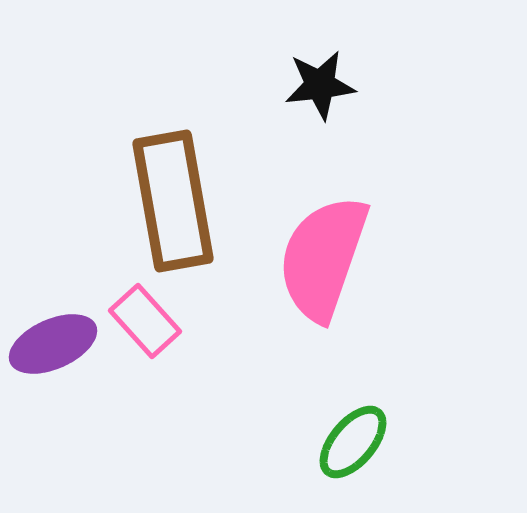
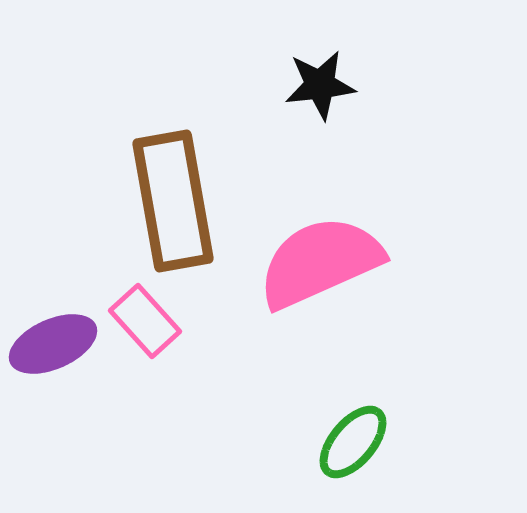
pink semicircle: moved 3 px left, 4 px down; rotated 47 degrees clockwise
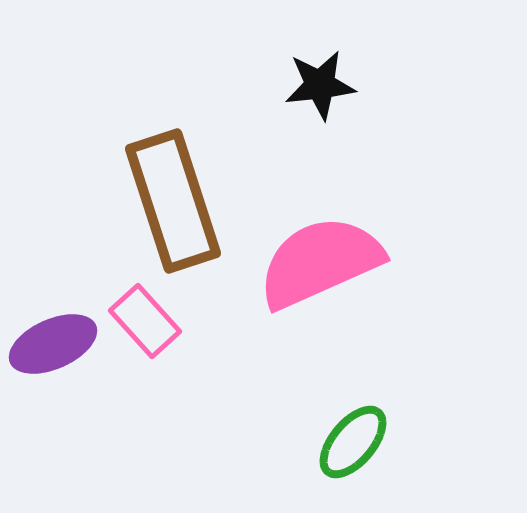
brown rectangle: rotated 8 degrees counterclockwise
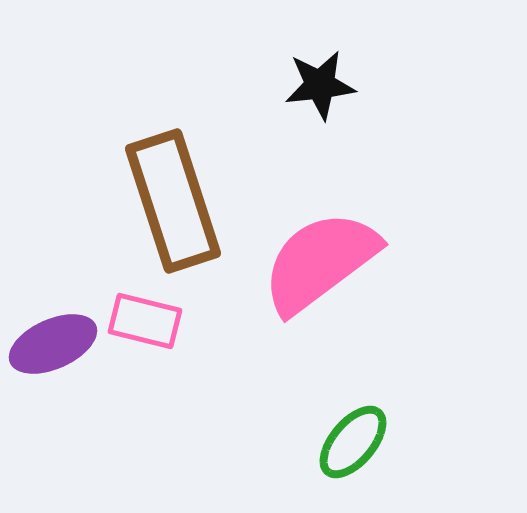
pink semicircle: rotated 13 degrees counterclockwise
pink rectangle: rotated 34 degrees counterclockwise
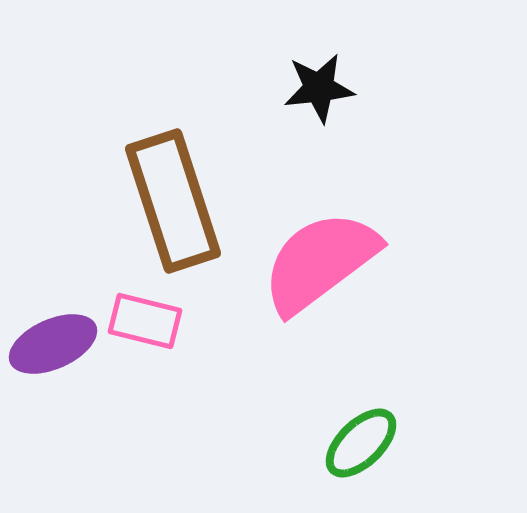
black star: moved 1 px left, 3 px down
green ellipse: moved 8 px right, 1 px down; rotated 6 degrees clockwise
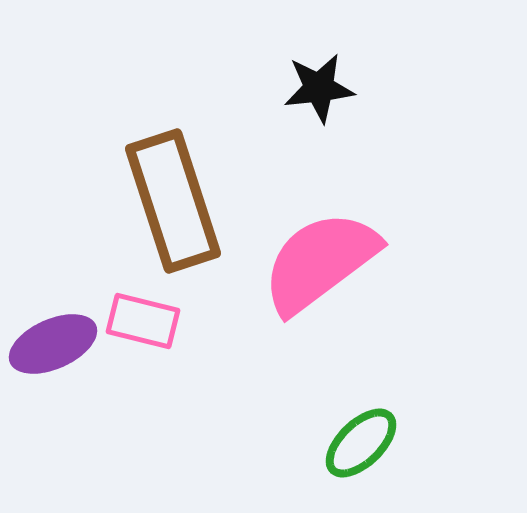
pink rectangle: moved 2 px left
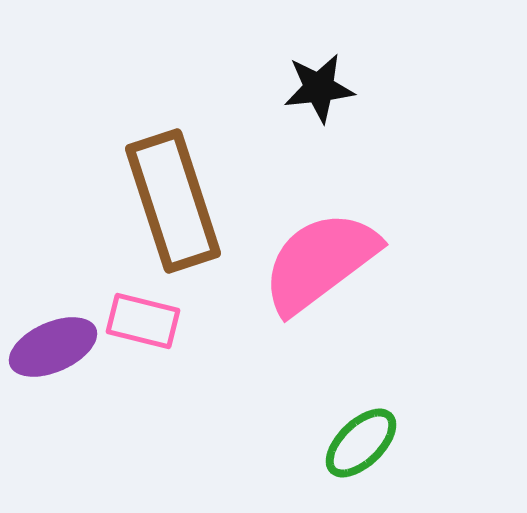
purple ellipse: moved 3 px down
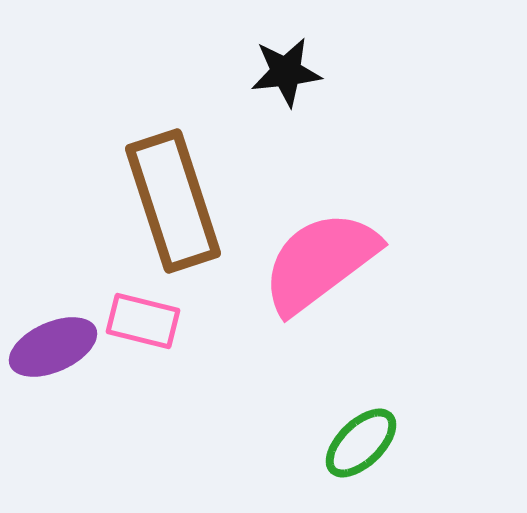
black star: moved 33 px left, 16 px up
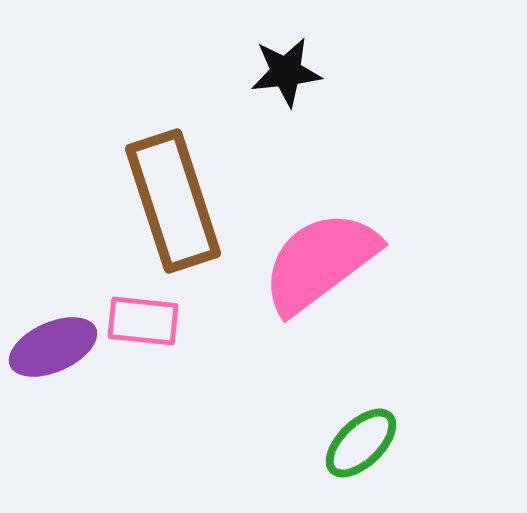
pink rectangle: rotated 8 degrees counterclockwise
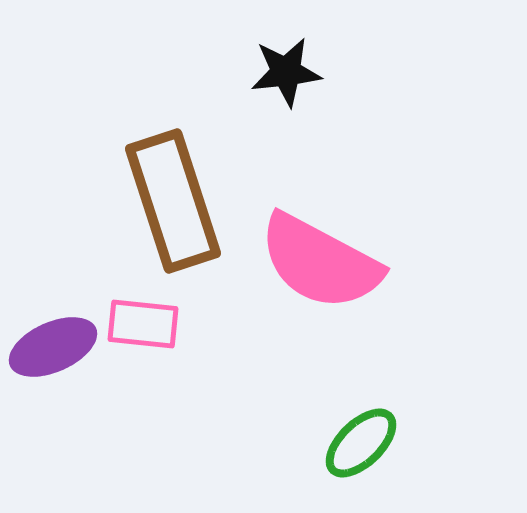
pink semicircle: rotated 115 degrees counterclockwise
pink rectangle: moved 3 px down
